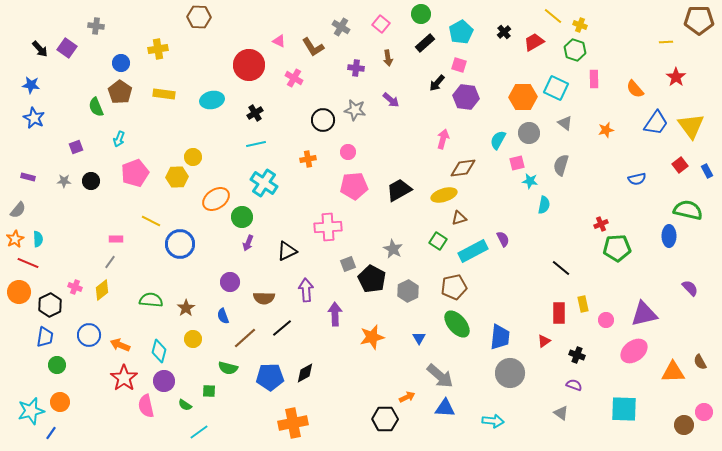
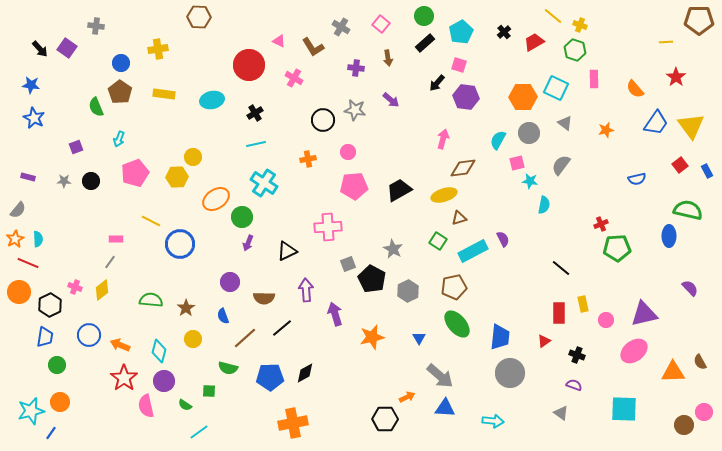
green circle at (421, 14): moved 3 px right, 2 px down
gray semicircle at (561, 165): rotated 20 degrees clockwise
purple arrow at (335, 314): rotated 15 degrees counterclockwise
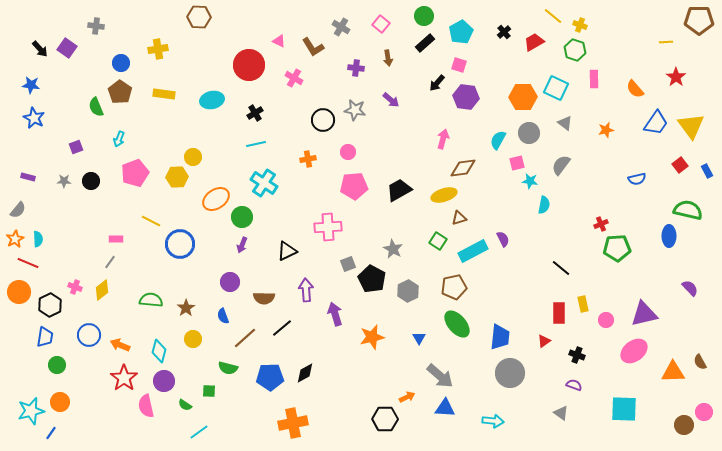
purple arrow at (248, 243): moved 6 px left, 2 px down
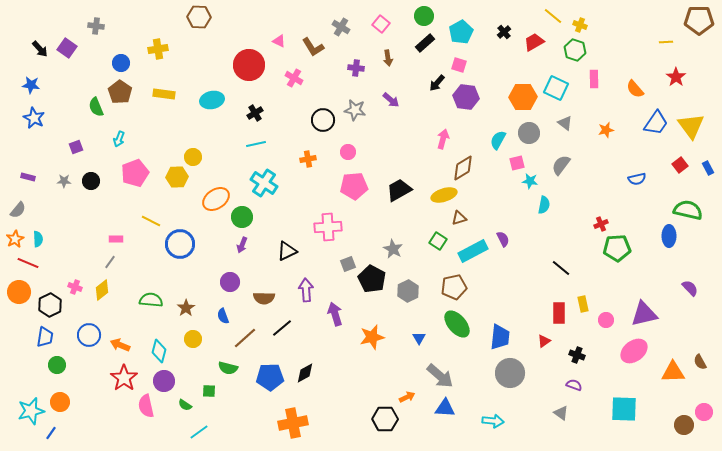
brown diamond at (463, 168): rotated 24 degrees counterclockwise
blue rectangle at (707, 171): moved 1 px right, 3 px up
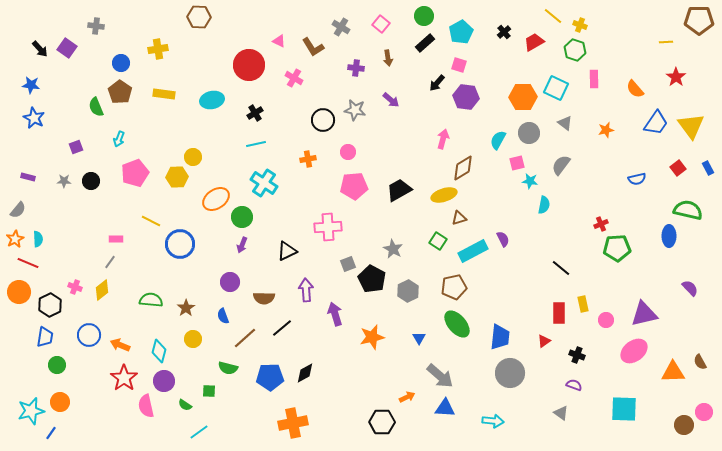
red square at (680, 165): moved 2 px left, 3 px down
black hexagon at (385, 419): moved 3 px left, 3 px down
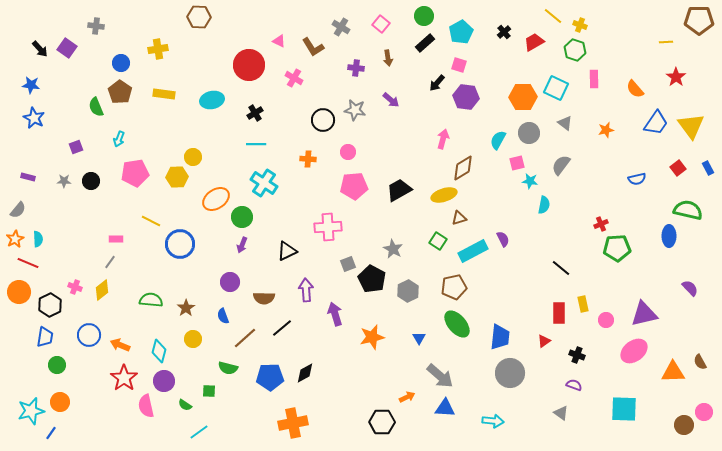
cyan line at (256, 144): rotated 12 degrees clockwise
orange cross at (308, 159): rotated 14 degrees clockwise
pink pentagon at (135, 173): rotated 12 degrees clockwise
